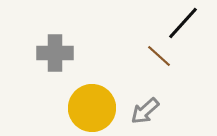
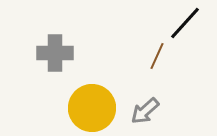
black line: moved 2 px right
brown line: moved 2 px left; rotated 72 degrees clockwise
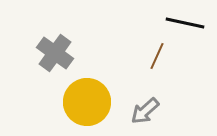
black line: rotated 60 degrees clockwise
gray cross: rotated 36 degrees clockwise
yellow circle: moved 5 px left, 6 px up
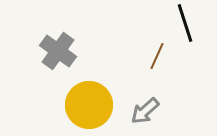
black line: rotated 60 degrees clockwise
gray cross: moved 3 px right, 2 px up
yellow circle: moved 2 px right, 3 px down
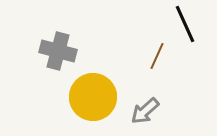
black line: moved 1 px down; rotated 6 degrees counterclockwise
gray cross: rotated 21 degrees counterclockwise
yellow circle: moved 4 px right, 8 px up
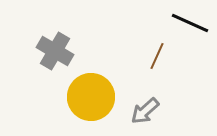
black line: moved 5 px right, 1 px up; rotated 42 degrees counterclockwise
gray cross: moved 3 px left; rotated 15 degrees clockwise
yellow circle: moved 2 px left
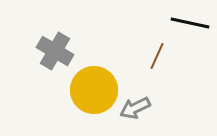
black line: rotated 12 degrees counterclockwise
yellow circle: moved 3 px right, 7 px up
gray arrow: moved 10 px left, 3 px up; rotated 16 degrees clockwise
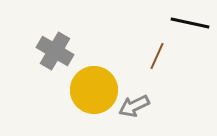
gray arrow: moved 1 px left, 2 px up
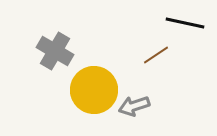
black line: moved 5 px left
brown line: moved 1 px left, 1 px up; rotated 32 degrees clockwise
gray arrow: rotated 8 degrees clockwise
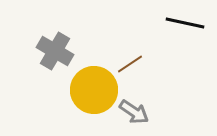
brown line: moved 26 px left, 9 px down
gray arrow: moved 6 px down; rotated 128 degrees counterclockwise
